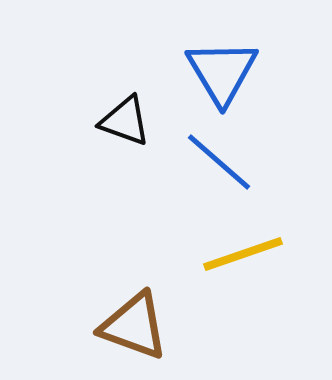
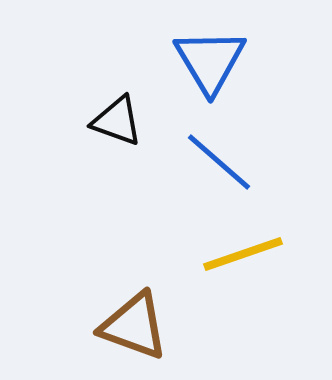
blue triangle: moved 12 px left, 11 px up
black triangle: moved 8 px left
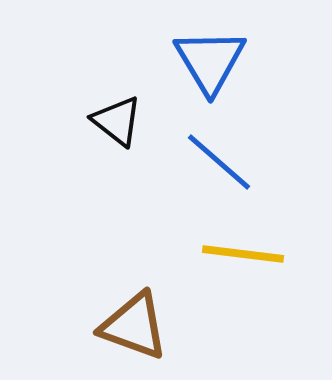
black triangle: rotated 18 degrees clockwise
yellow line: rotated 26 degrees clockwise
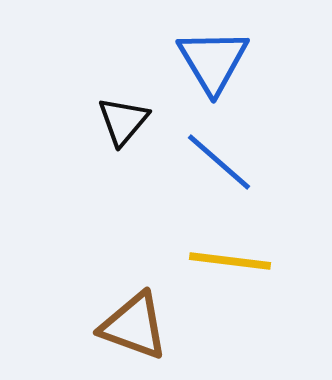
blue triangle: moved 3 px right
black triangle: moved 6 px right; rotated 32 degrees clockwise
yellow line: moved 13 px left, 7 px down
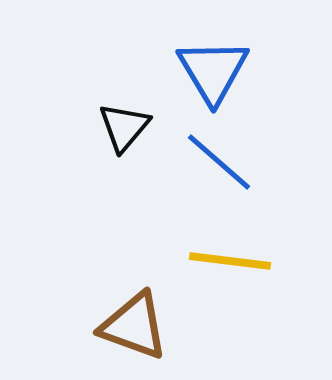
blue triangle: moved 10 px down
black triangle: moved 1 px right, 6 px down
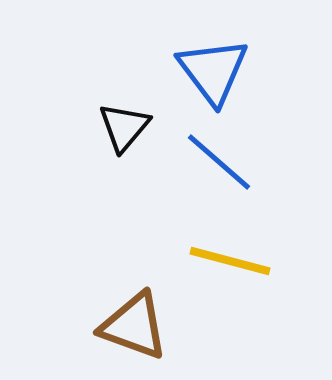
blue triangle: rotated 6 degrees counterclockwise
yellow line: rotated 8 degrees clockwise
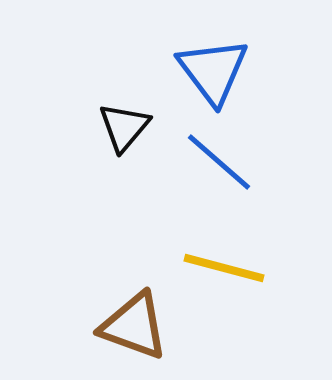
yellow line: moved 6 px left, 7 px down
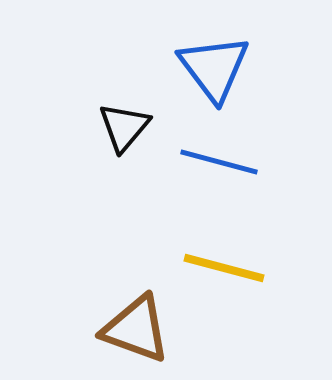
blue triangle: moved 1 px right, 3 px up
blue line: rotated 26 degrees counterclockwise
brown triangle: moved 2 px right, 3 px down
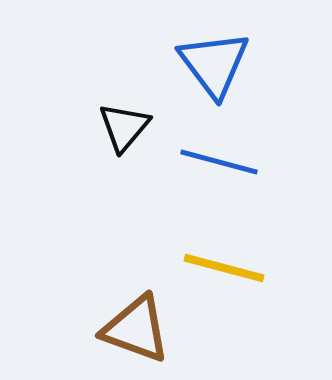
blue triangle: moved 4 px up
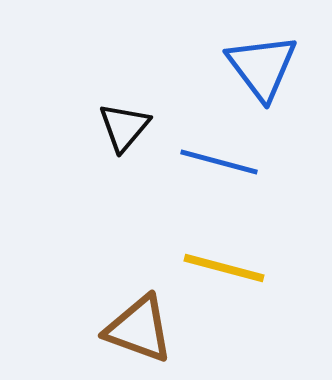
blue triangle: moved 48 px right, 3 px down
brown triangle: moved 3 px right
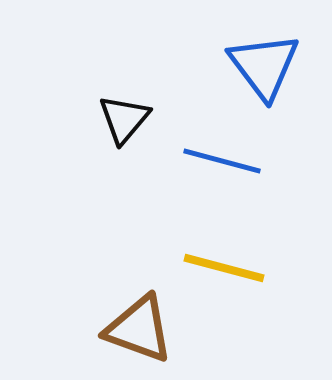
blue triangle: moved 2 px right, 1 px up
black triangle: moved 8 px up
blue line: moved 3 px right, 1 px up
